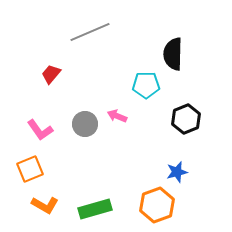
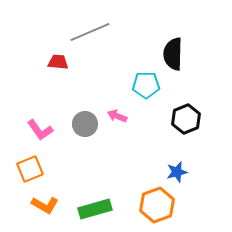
red trapezoid: moved 7 px right, 12 px up; rotated 55 degrees clockwise
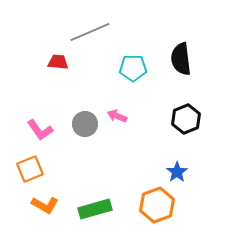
black semicircle: moved 8 px right, 5 px down; rotated 8 degrees counterclockwise
cyan pentagon: moved 13 px left, 17 px up
blue star: rotated 20 degrees counterclockwise
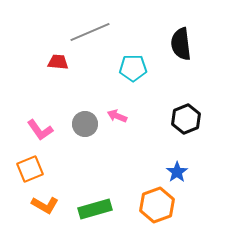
black semicircle: moved 15 px up
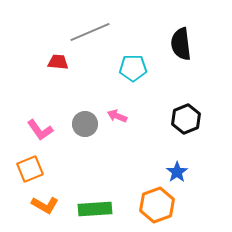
green rectangle: rotated 12 degrees clockwise
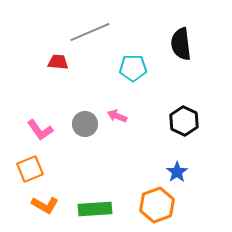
black hexagon: moved 2 px left, 2 px down; rotated 12 degrees counterclockwise
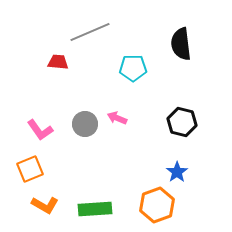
pink arrow: moved 2 px down
black hexagon: moved 2 px left, 1 px down; rotated 12 degrees counterclockwise
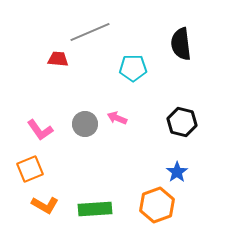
red trapezoid: moved 3 px up
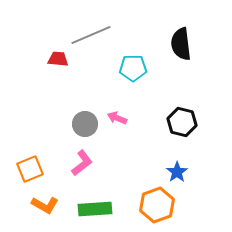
gray line: moved 1 px right, 3 px down
pink L-shape: moved 42 px right, 33 px down; rotated 92 degrees counterclockwise
